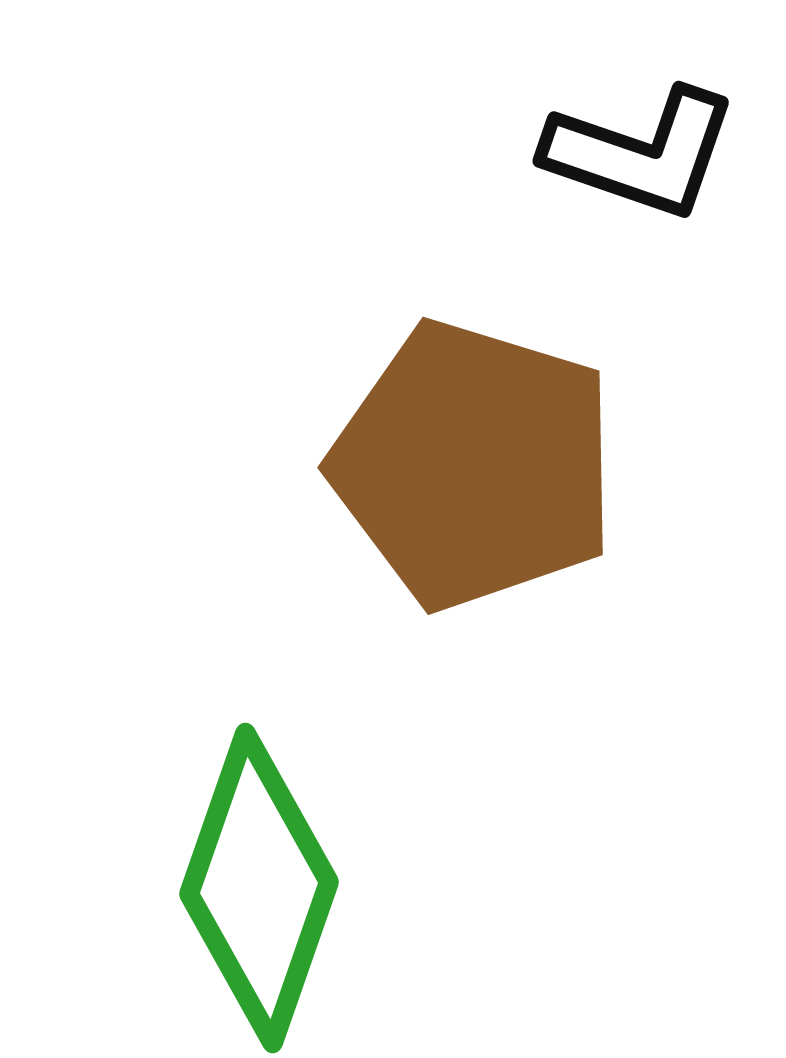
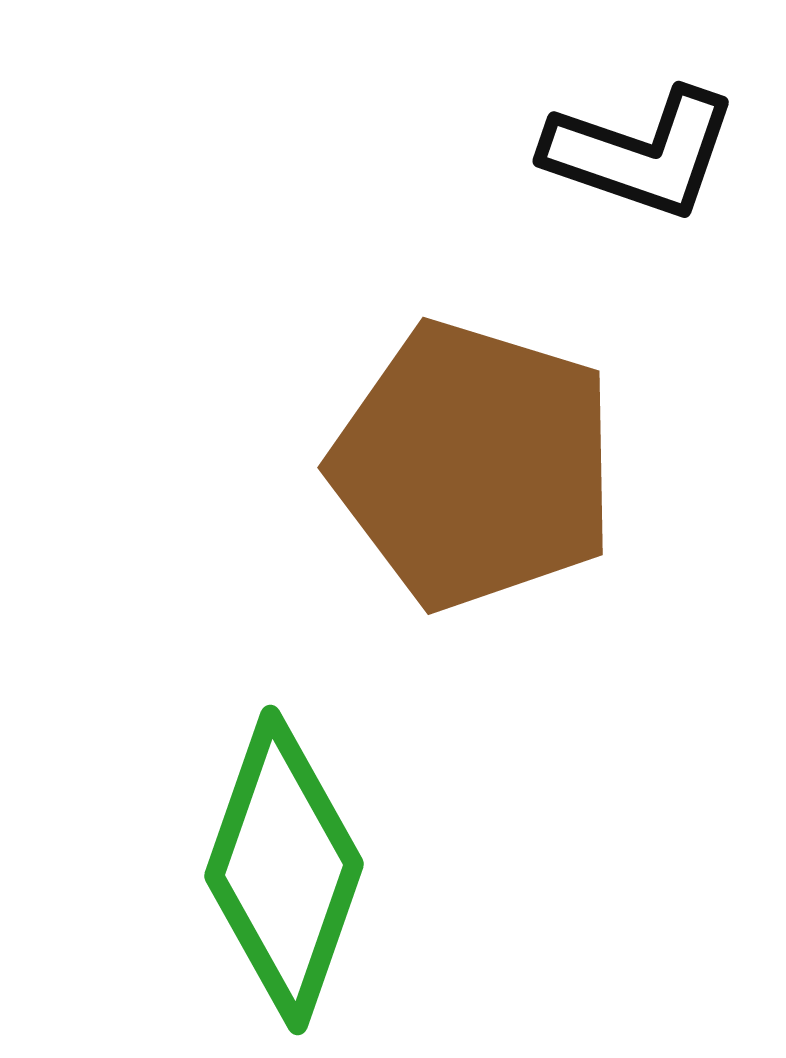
green diamond: moved 25 px right, 18 px up
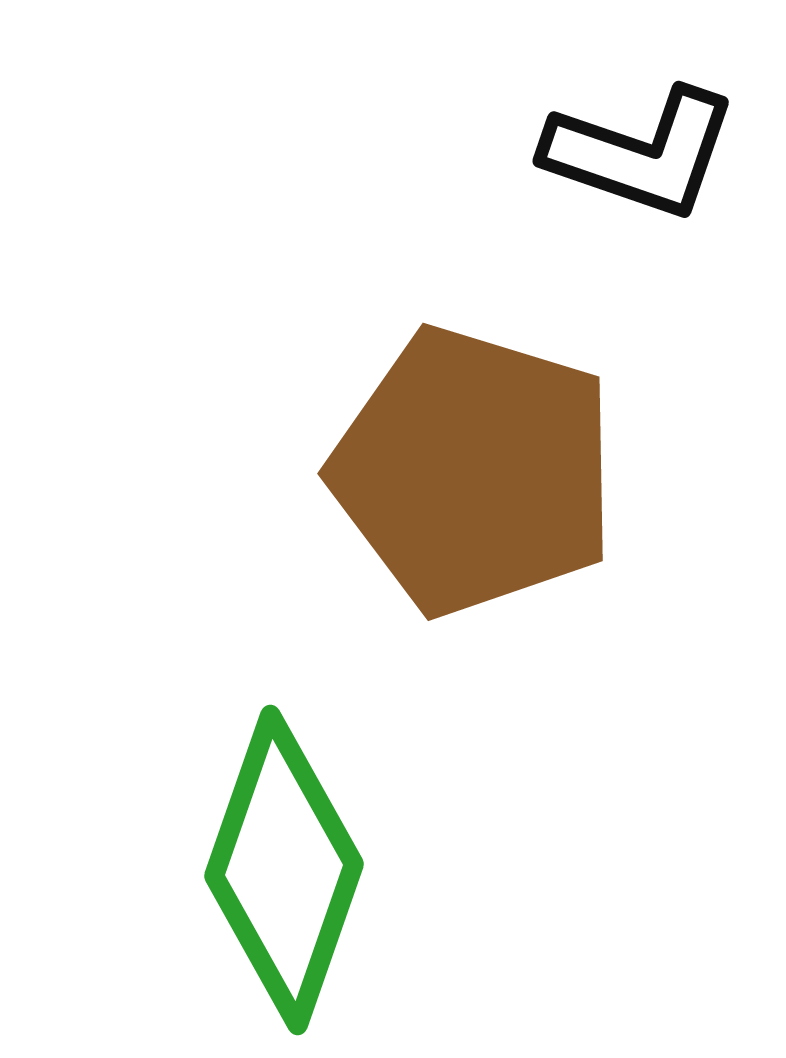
brown pentagon: moved 6 px down
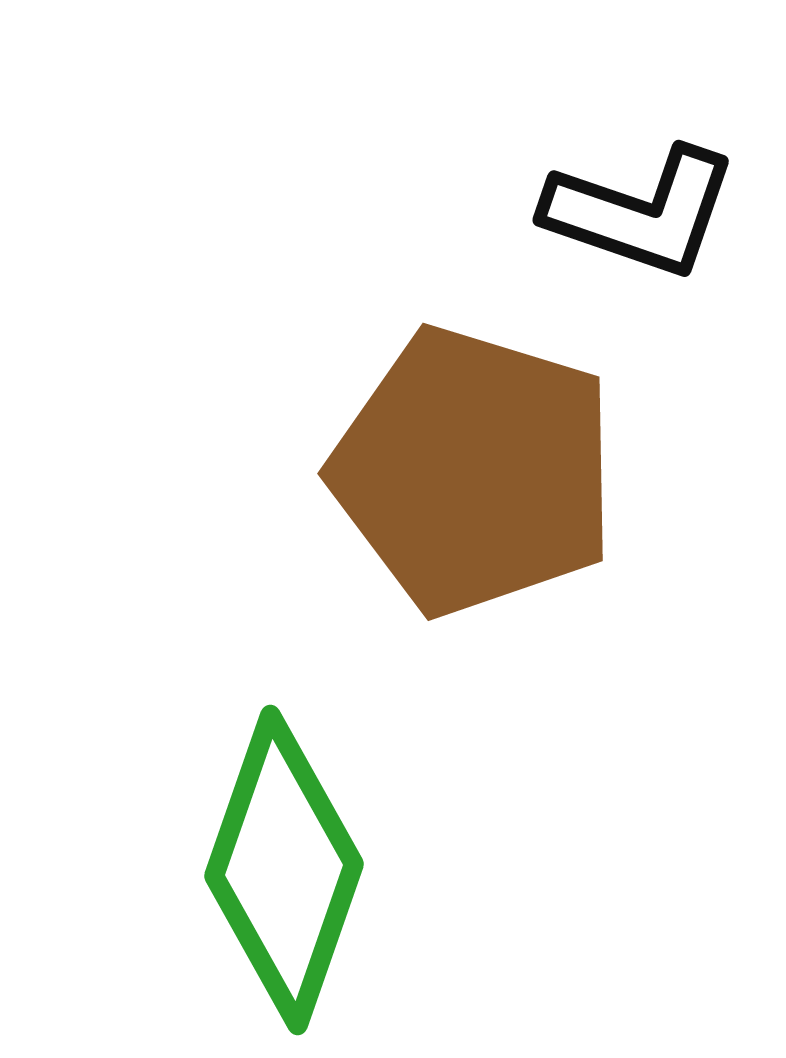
black L-shape: moved 59 px down
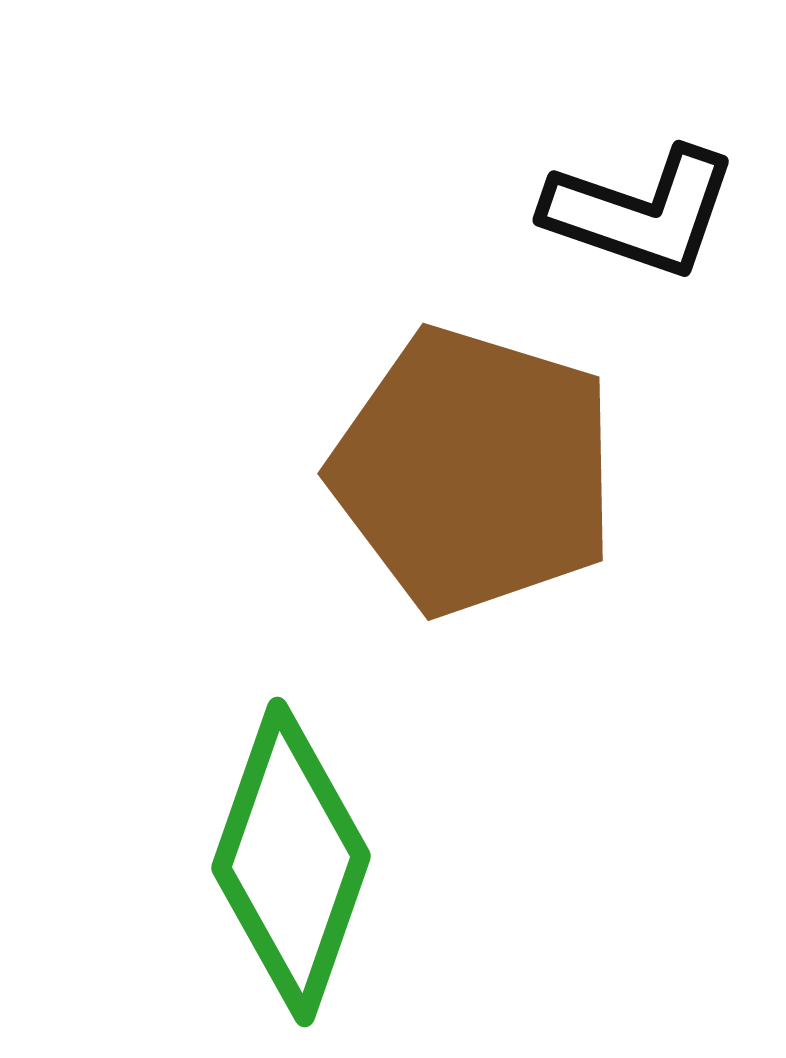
green diamond: moved 7 px right, 8 px up
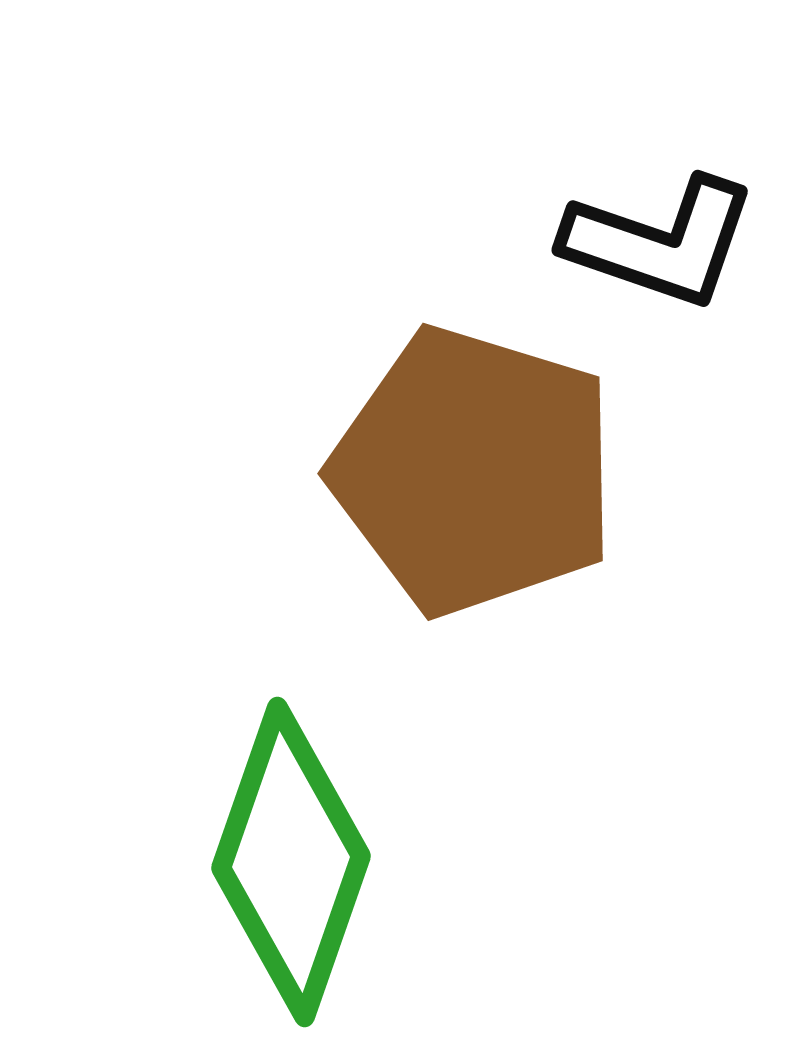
black L-shape: moved 19 px right, 30 px down
